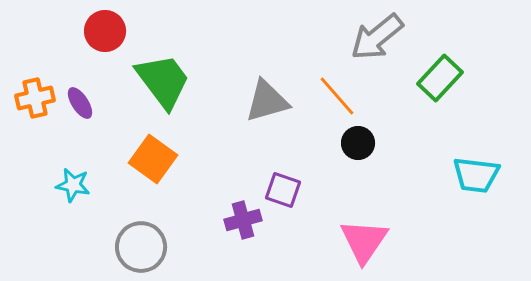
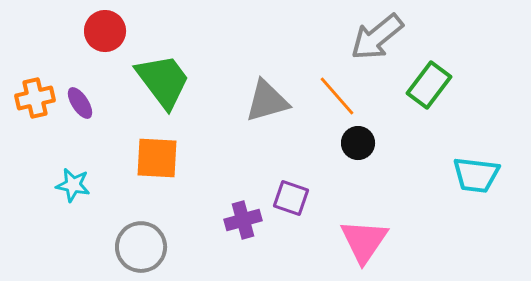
green rectangle: moved 11 px left, 7 px down; rotated 6 degrees counterclockwise
orange square: moved 4 px right, 1 px up; rotated 33 degrees counterclockwise
purple square: moved 8 px right, 8 px down
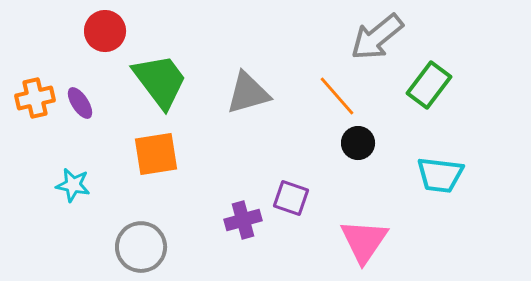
green trapezoid: moved 3 px left
gray triangle: moved 19 px left, 8 px up
orange square: moved 1 px left, 4 px up; rotated 12 degrees counterclockwise
cyan trapezoid: moved 36 px left
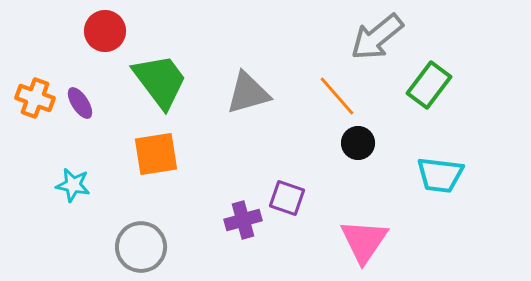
orange cross: rotated 33 degrees clockwise
purple square: moved 4 px left
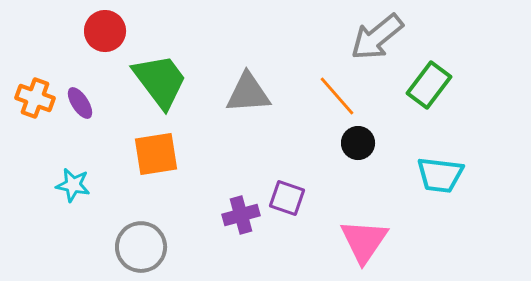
gray triangle: rotated 12 degrees clockwise
purple cross: moved 2 px left, 5 px up
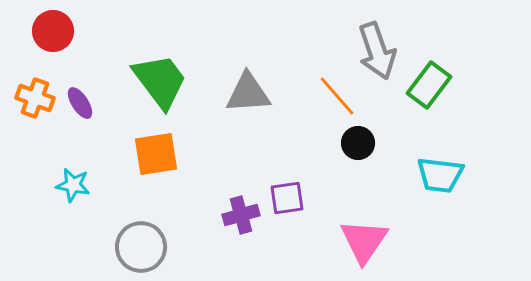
red circle: moved 52 px left
gray arrow: moved 14 px down; rotated 70 degrees counterclockwise
purple square: rotated 27 degrees counterclockwise
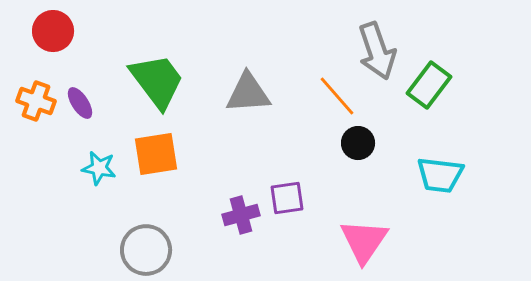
green trapezoid: moved 3 px left
orange cross: moved 1 px right, 3 px down
cyan star: moved 26 px right, 17 px up
gray circle: moved 5 px right, 3 px down
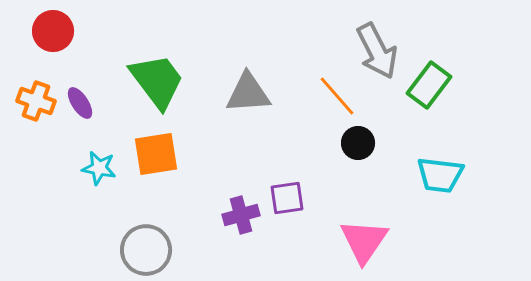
gray arrow: rotated 8 degrees counterclockwise
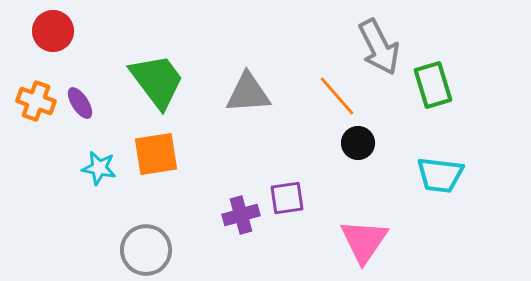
gray arrow: moved 2 px right, 4 px up
green rectangle: moved 4 px right; rotated 54 degrees counterclockwise
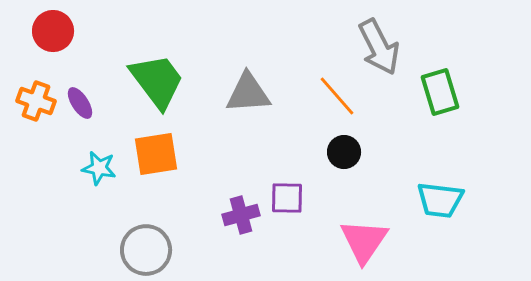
green rectangle: moved 7 px right, 7 px down
black circle: moved 14 px left, 9 px down
cyan trapezoid: moved 25 px down
purple square: rotated 9 degrees clockwise
